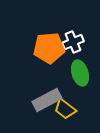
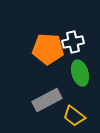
white cross: rotated 10 degrees clockwise
orange pentagon: moved 1 px left, 1 px down; rotated 8 degrees clockwise
yellow trapezoid: moved 9 px right, 7 px down
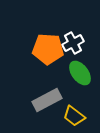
white cross: moved 1 px down; rotated 15 degrees counterclockwise
green ellipse: rotated 20 degrees counterclockwise
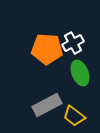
orange pentagon: moved 1 px left
green ellipse: rotated 15 degrees clockwise
gray rectangle: moved 5 px down
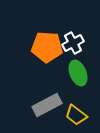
orange pentagon: moved 2 px up
green ellipse: moved 2 px left
yellow trapezoid: moved 2 px right, 1 px up
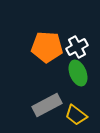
white cross: moved 4 px right, 4 px down
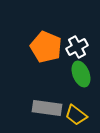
orange pentagon: moved 1 px left; rotated 20 degrees clockwise
green ellipse: moved 3 px right, 1 px down
gray rectangle: moved 3 px down; rotated 36 degrees clockwise
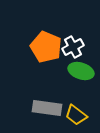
white cross: moved 4 px left
green ellipse: moved 3 px up; rotated 50 degrees counterclockwise
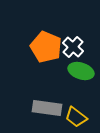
white cross: rotated 20 degrees counterclockwise
yellow trapezoid: moved 2 px down
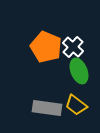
green ellipse: moved 2 px left; rotated 50 degrees clockwise
yellow trapezoid: moved 12 px up
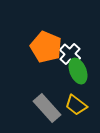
white cross: moved 3 px left, 7 px down
green ellipse: moved 1 px left
gray rectangle: rotated 40 degrees clockwise
